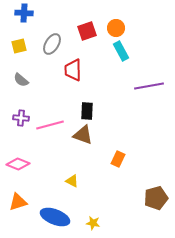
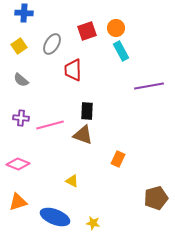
yellow square: rotated 21 degrees counterclockwise
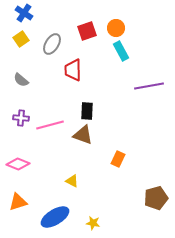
blue cross: rotated 30 degrees clockwise
yellow square: moved 2 px right, 7 px up
blue ellipse: rotated 52 degrees counterclockwise
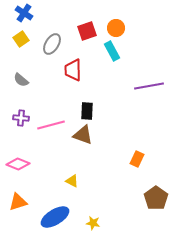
cyan rectangle: moved 9 px left
pink line: moved 1 px right
orange rectangle: moved 19 px right
brown pentagon: rotated 20 degrees counterclockwise
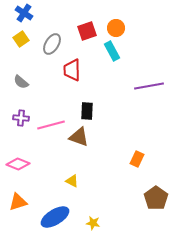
red trapezoid: moved 1 px left
gray semicircle: moved 2 px down
brown triangle: moved 4 px left, 2 px down
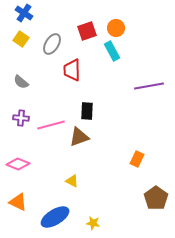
yellow square: rotated 21 degrees counterclockwise
brown triangle: rotated 40 degrees counterclockwise
orange triangle: rotated 42 degrees clockwise
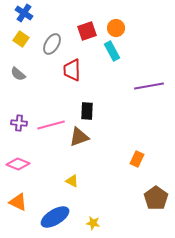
gray semicircle: moved 3 px left, 8 px up
purple cross: moved 2 px left, 5 px down
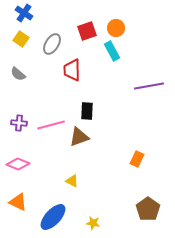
brown pentagon: moved 8 px left, 11 px down
blue ellipse: moved 2 px left; rotated 16 degrees counterclockwise
